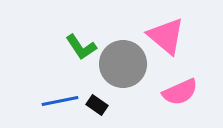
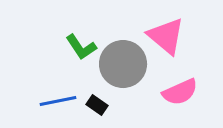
blue line: moved 2 px left
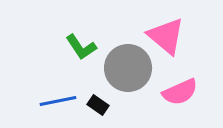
gray circle: moved 5 px right, 4 px down
black rectangle: moved 1 px right
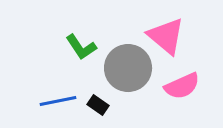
pink semicircle: moved 2 px right, 6 px up
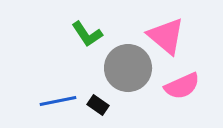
green L-shape: moved 6 px right, 13 px up
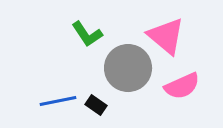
black rectangle: moved 2 px left
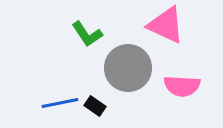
pink triangle: moved 11 px up; rotated 15 degrees counterclockwise
pink semicircle: rotated 27 degrees clockwise
blue line: moved 2 px right, 2 px down
black rectangle: moved 1 px left, 1 px down
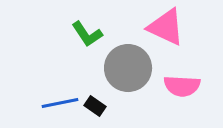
pink triangle: moved 2 px down
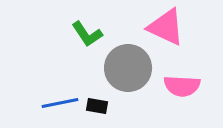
black rectangle: moved 2 px right; rotated 25 degrees counterclockwise
